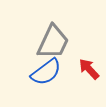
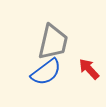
gray trapezoid: rotated 12 degrees counterclockwise
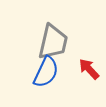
blue semicircle: rotated 28 degrees counterclockwise
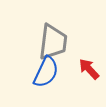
gray trapezoid: rotated 6 degrees counterclockwise
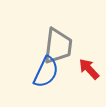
gray trapezoid: moved 5 px right, 4 px down
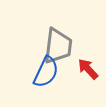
red arrow: moved 1 px left
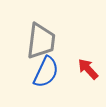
gray trapezoid: moved 17 px left, 5 px up
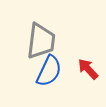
blue semicircle: moved 3 px right, 1 px up
